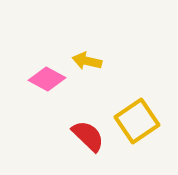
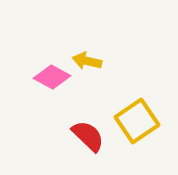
pink diamond: moved 5 px right, 2 px up
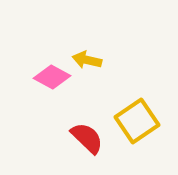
yellow arrow: moved 1 px up
red semicircle: moved 1 px left, 2 px down
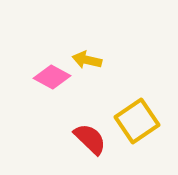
red semicircle: moved 3 px right, 1 px down
